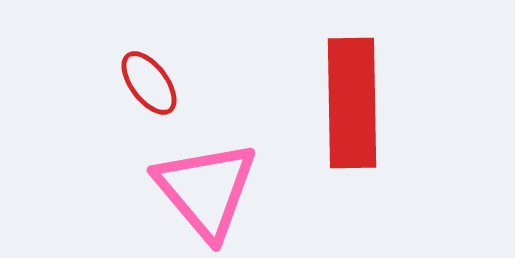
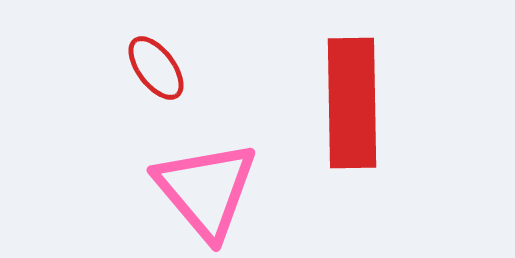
red ellipse: moved 7 px right, 15 px up
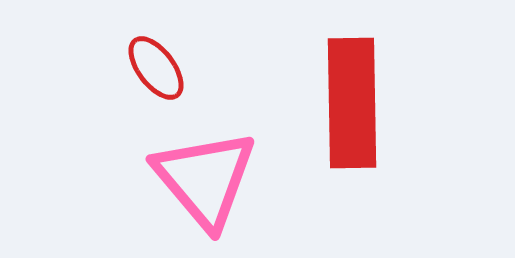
pink triangle: moved 1 px left, 11 px up
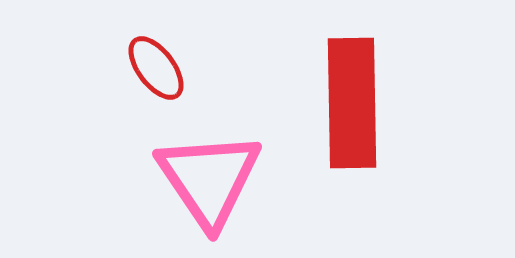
pink triangle: moved 4 px right; rotated 6 degrees clockwise
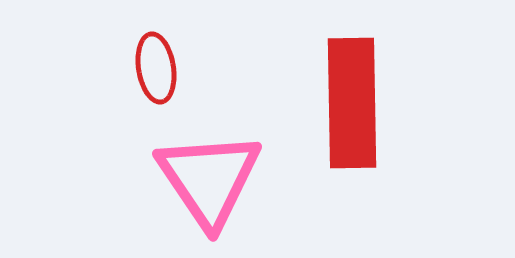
red ellipse: rotated 28 degrees clockwise
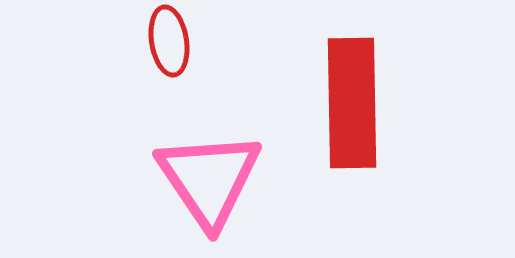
red ellipse: moved 13 px right, 27 px up
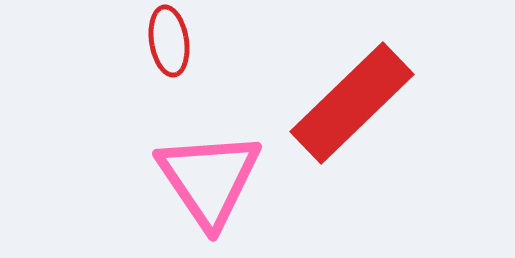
red rectangle: rotated 47 degrees clockwise
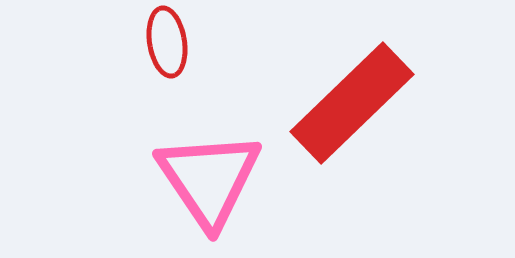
red ellipse: moved 2 px left, 1 px down
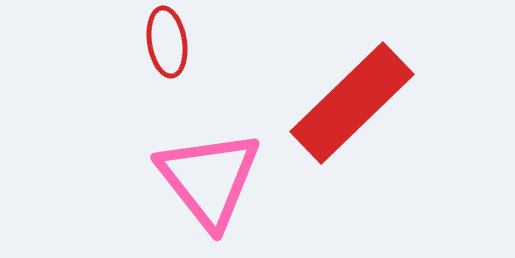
pink triangle: rotated 4 degrees counterclockwise
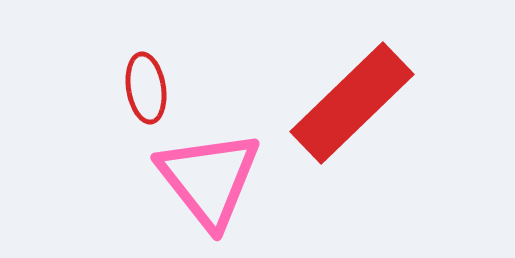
red ellipse: moved 21 px left, 46 px down
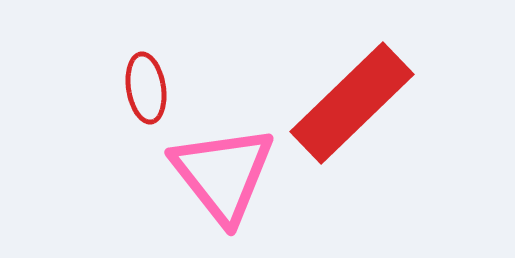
pink triangle: moved 14 px right, 5 px up
